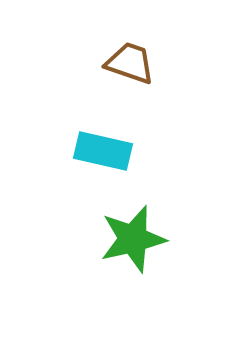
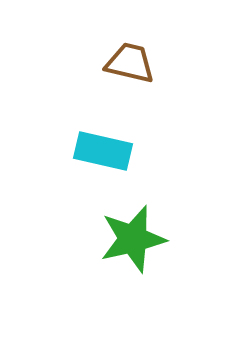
brown trapezoid: rotated 6 degrees counterclockwise
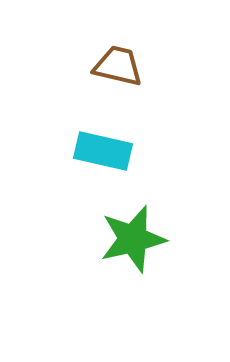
brown trapezoid: moved 12 px left, 3 px down
